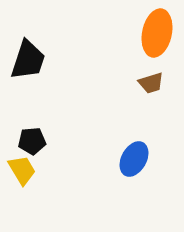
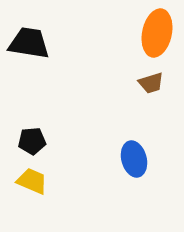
black trapezoid: moved 1 px right, 17 px up; rotated 99 degrees counterclockwise
blue ellipse: rotated 44 degrees counterclockwise
yellow trapezoid: moved 10 px right, 11 px down; rotated 36 degrees counterclockwise
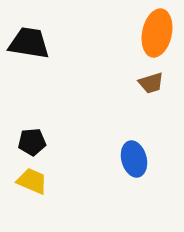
black pentagon: moved 1 px down
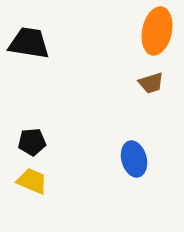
orange ellipse: moved 2 px up
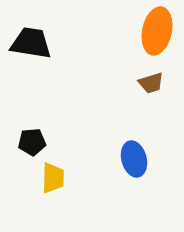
black trapezoid: moved 2 px right
yellow trapezoid: moved 21 px right, 3 px up; rotated 68 degrees clockwise
